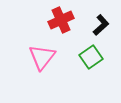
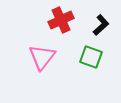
green square: rotated 35 degrees counterclockwise
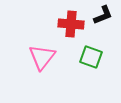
red cross: moved 10 px right, 4 px down; rotated 30 degrees clockwise
black L-shape: moved 2 px right, 10 px up; rotated 20 degrees clockwise
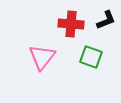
black L-shape: moved 3 px right, 5 px down
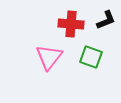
pink triangle: moved 7 px right
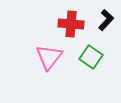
black L-shape: rotated 25 degrees counterclockwise
green square: rotated 15 degrees clockwise
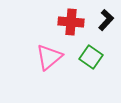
red cross: moved 2 px up
pink triangle: rotated 12 degrees clockwise
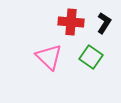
black L-shape: moved 2 px left, 3 px down; rotated 10 degrees counterclockwise
pink triangle: rotated 36 degrees counterclockwise
